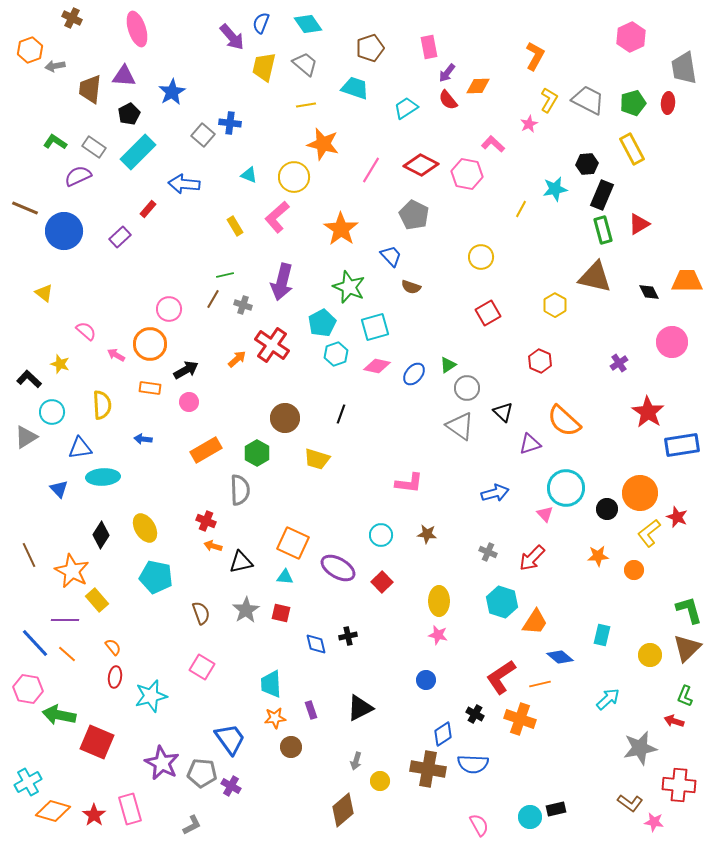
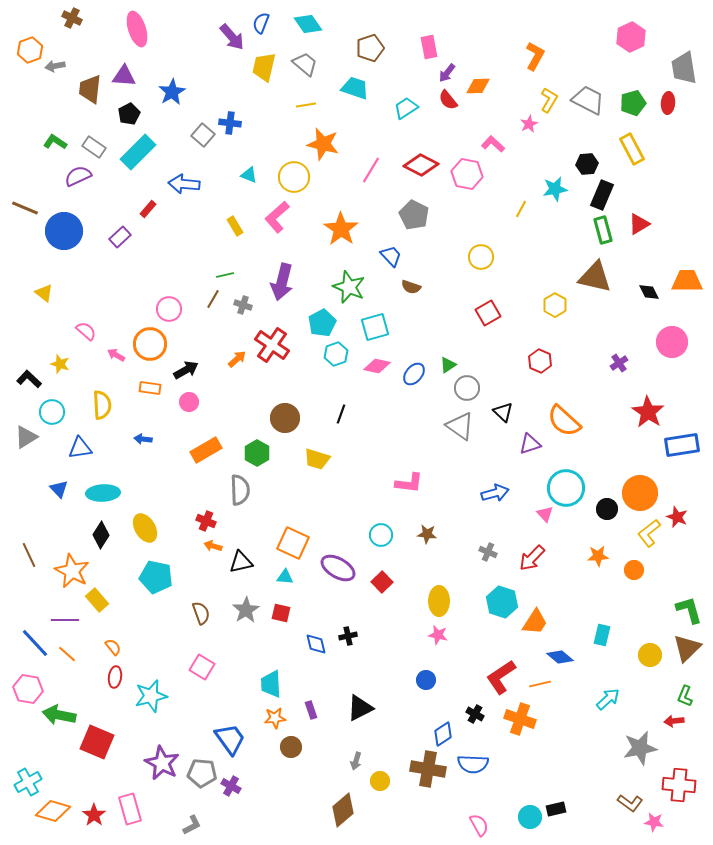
cyan ellipse at (103, 477): moved 16 px down
red arrow at (674, 721): rotated 24 degrees counterclockwise
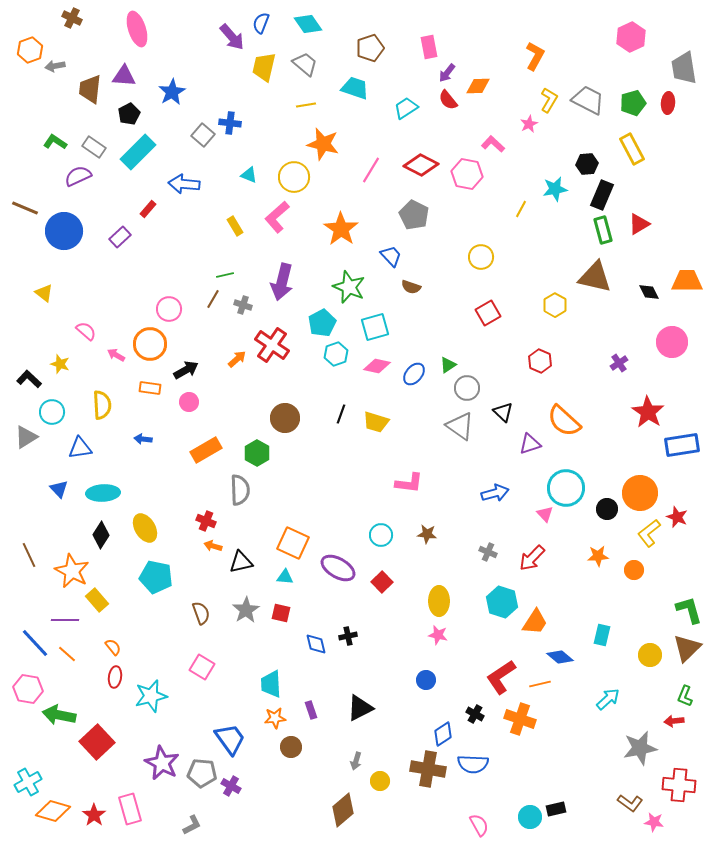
yellow trapezoid at (317, 459): moved 59 px right, 37 px up
red square at (97, 742): rotated 24 degrees clockwise
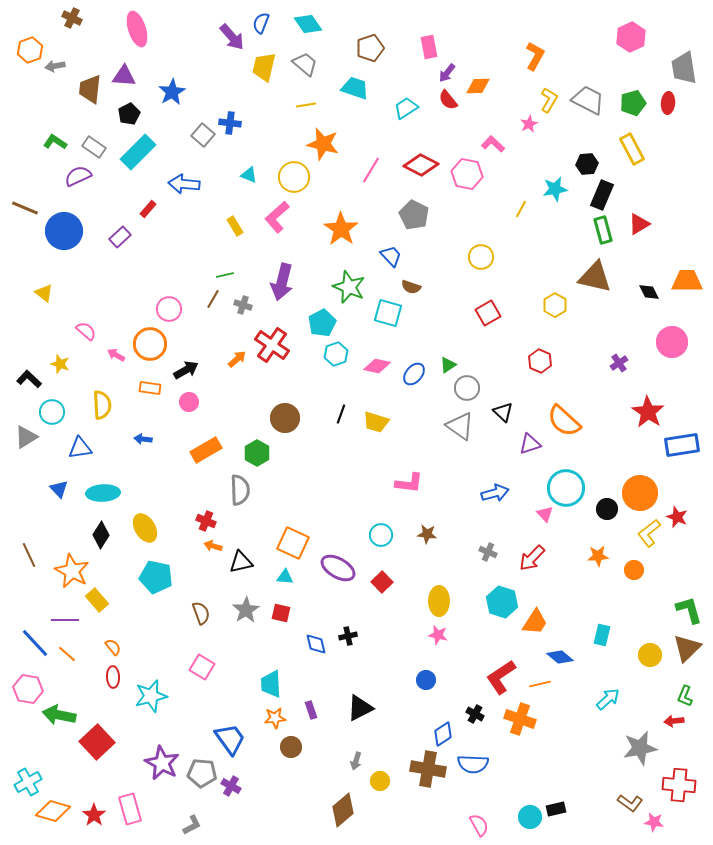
cyan square at (375, 327): moved 13 px right, 14 px up; rotated 32 degrees clockwise
red ellipse at (115, 677): moved 2 px left; rotated 10 degrees counterclockwise
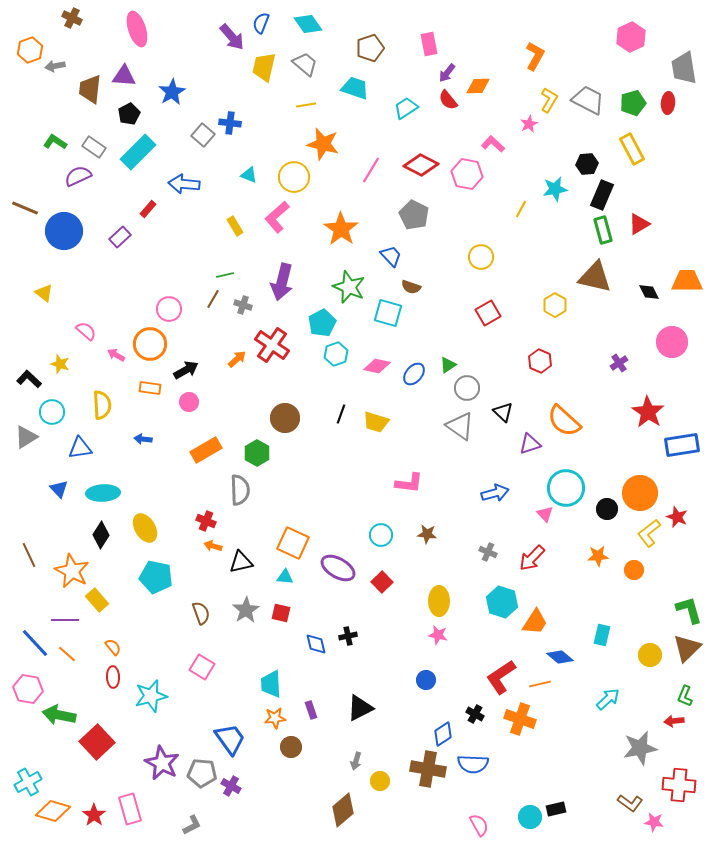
pink rectangle at (429, 47): moved 3 px up
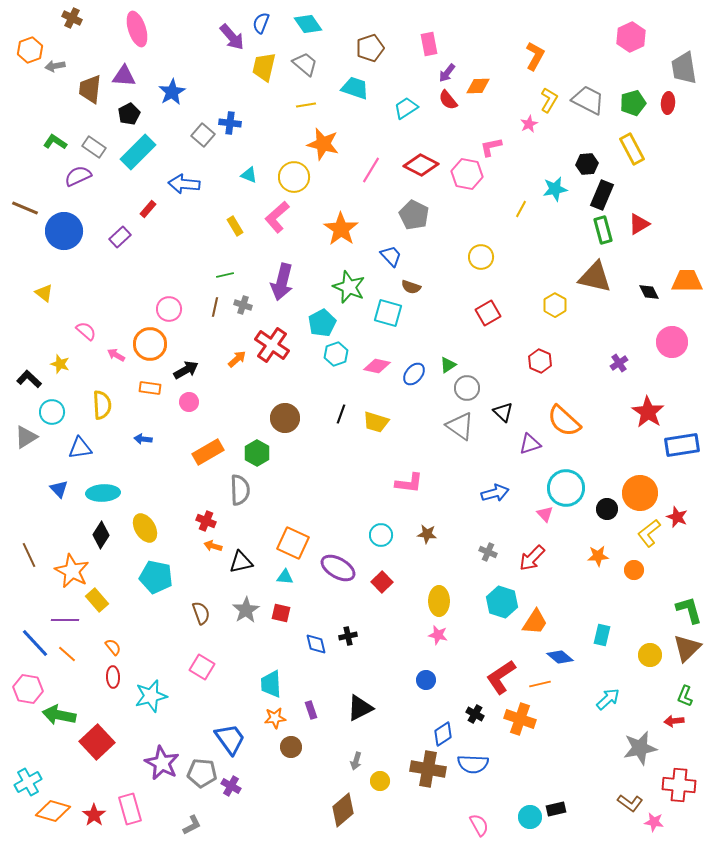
pink L-shape at (493, 144): moved 2 px left, 3 px down; rotated 55 degrees counterclockwise
brown line at (213, 299): moved 2 px right, 8 px down; rotated 18 degrees counterclockwise
orange rectangle at (206, 450): moved 2 px right, 2 px down
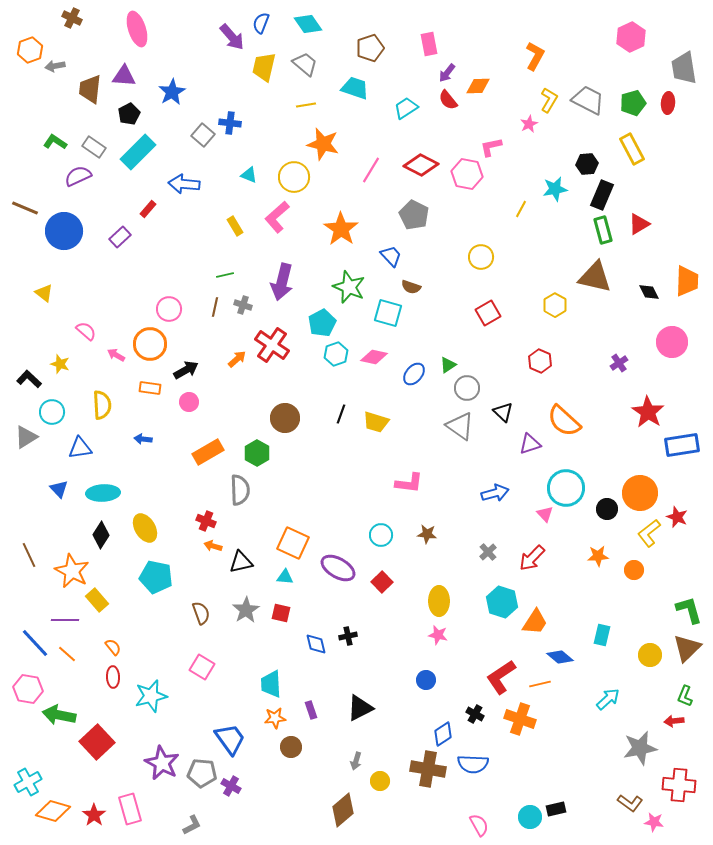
orange trapezoid at (687, 281): rotated 92 degrees clockwise
pink diamond at (377, 366): moved 3 px left, 9 px up
gray cross at (488, 552): rotated 24 degrees clockwise
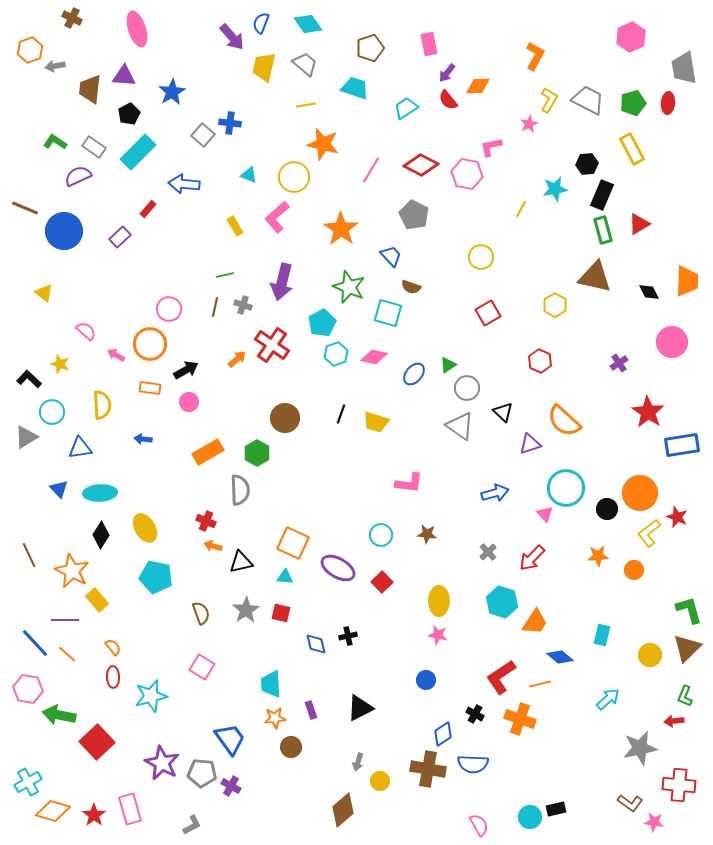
cyan ellipse at (103, 493): moved 3 px left
gray arrow at (356, 761): moved 2 px right, 1 px down
